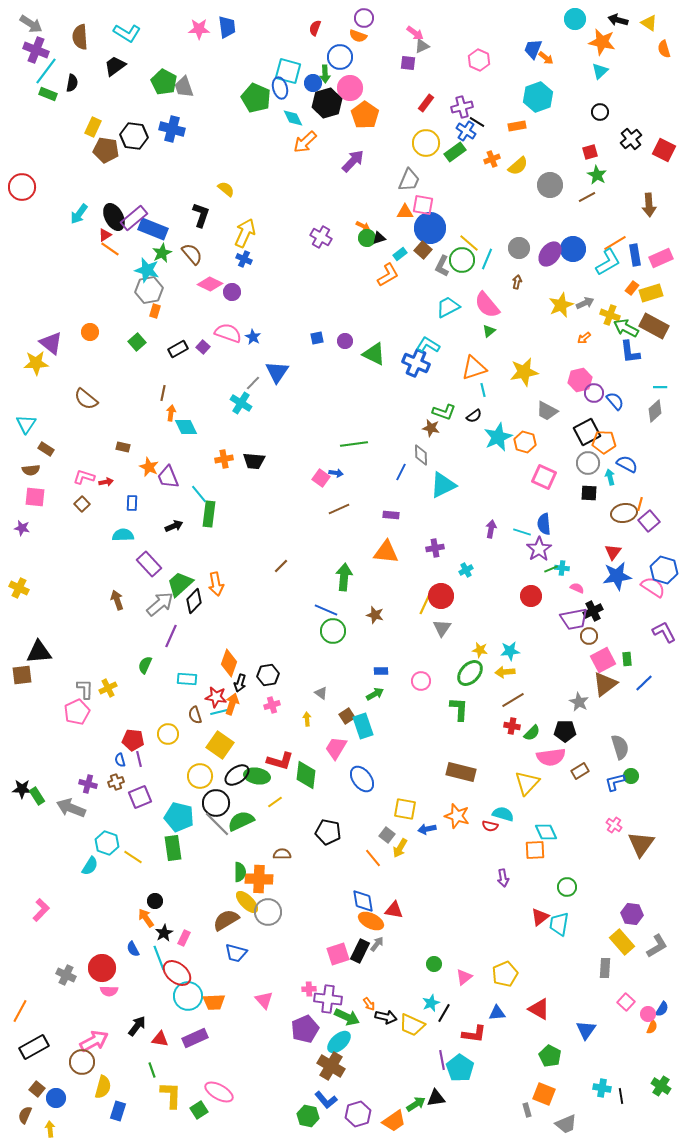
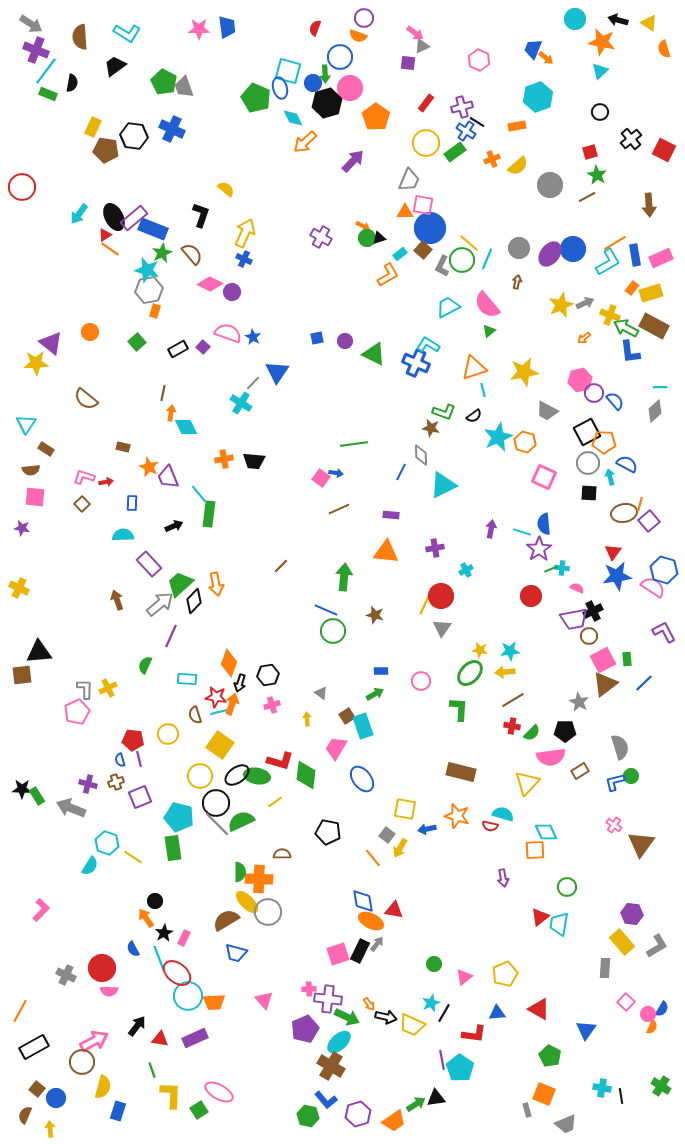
orange pentagon at (365, 115): moved 11 px right, 2 px down
blue cross at (172, 129): rotated 10 degrees clockwise
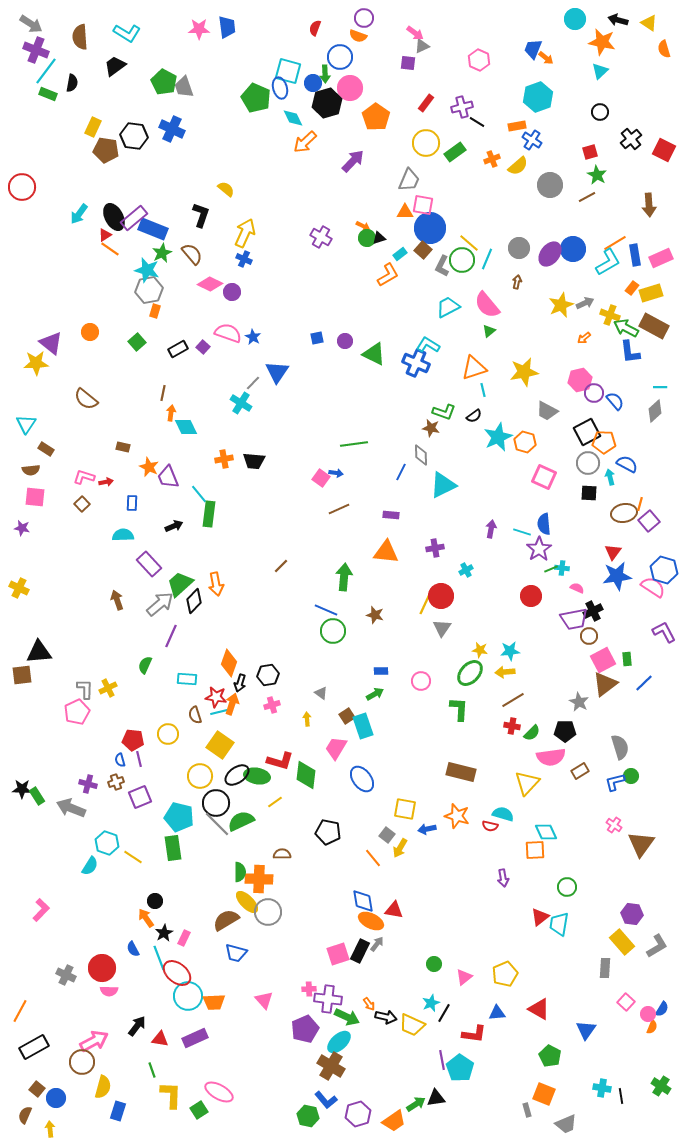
blue cross at (466, 131): moved 66 px right, 9 px down
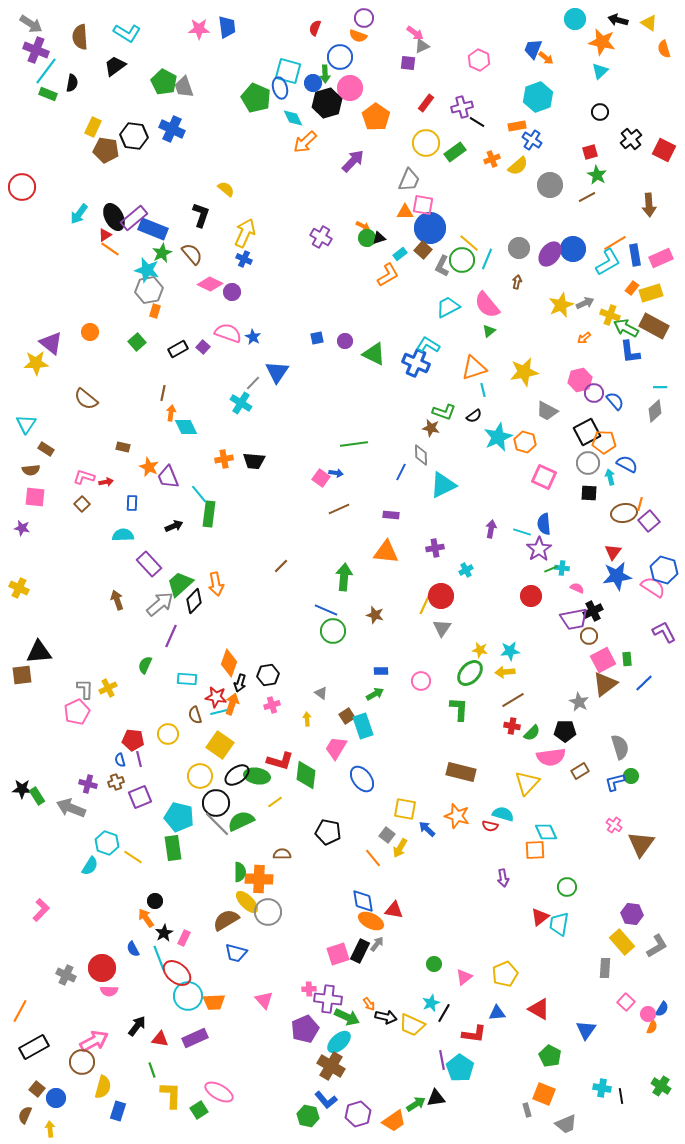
blue arrow at (427, 829): rotated 54 degrees clockwise
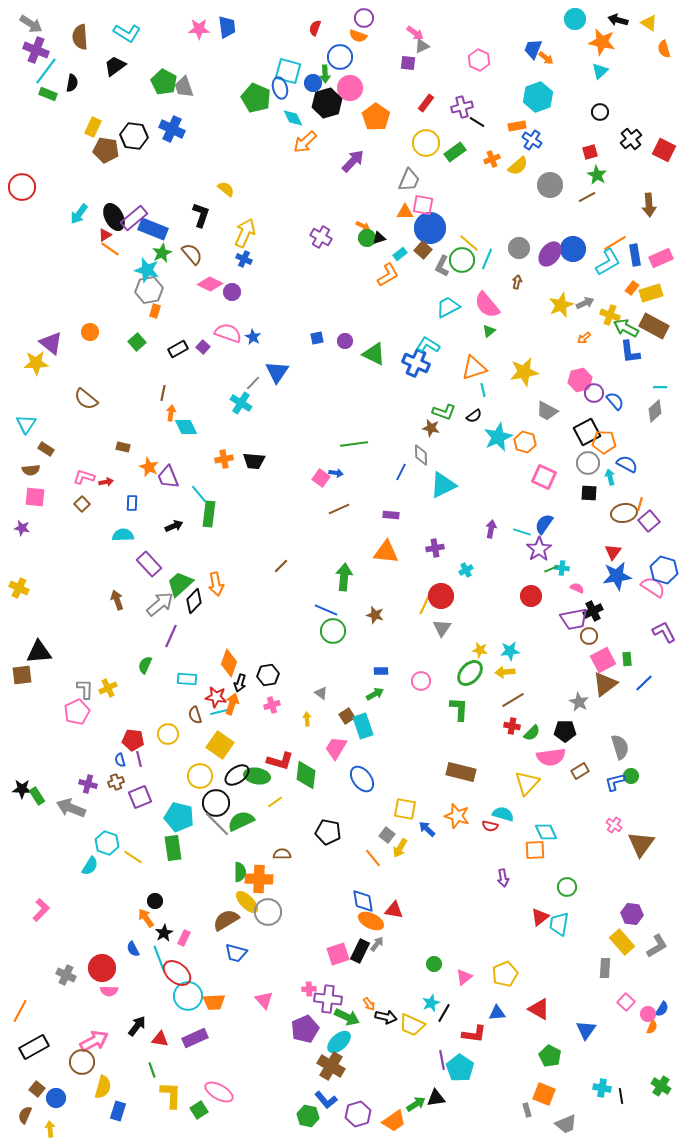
blue semicircle at (544, 524): rotated 40 degrees clockwise
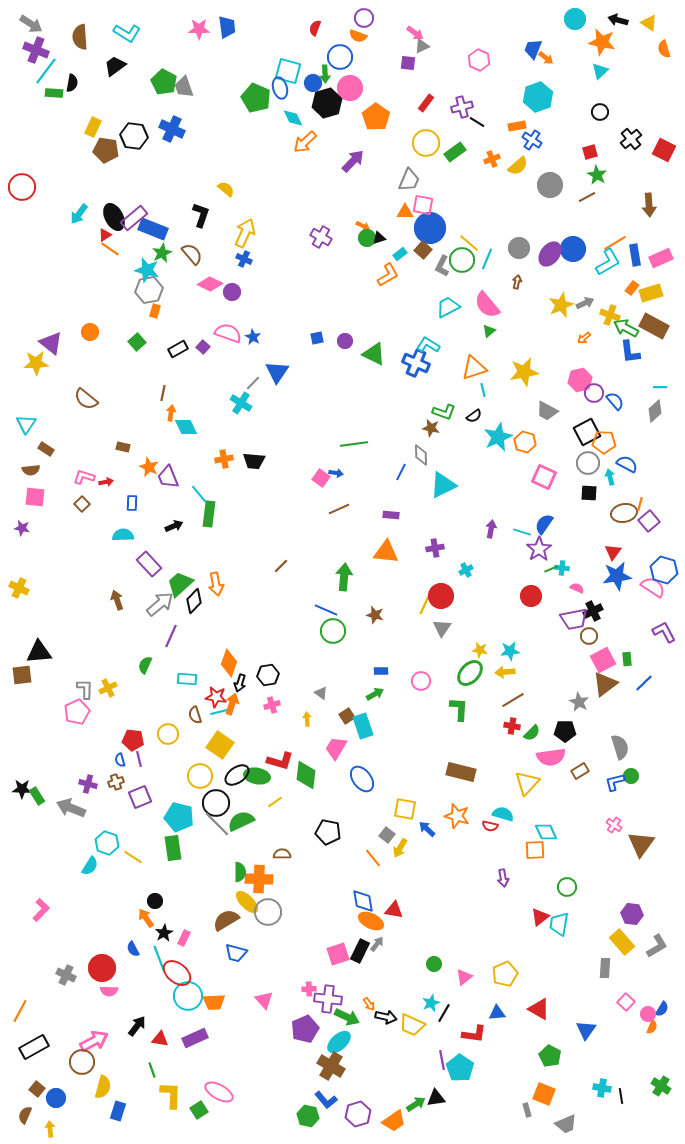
green rectangle at (48, 94): moved 6 px right, 1 px up; rotated 18 degrees counterclockwise
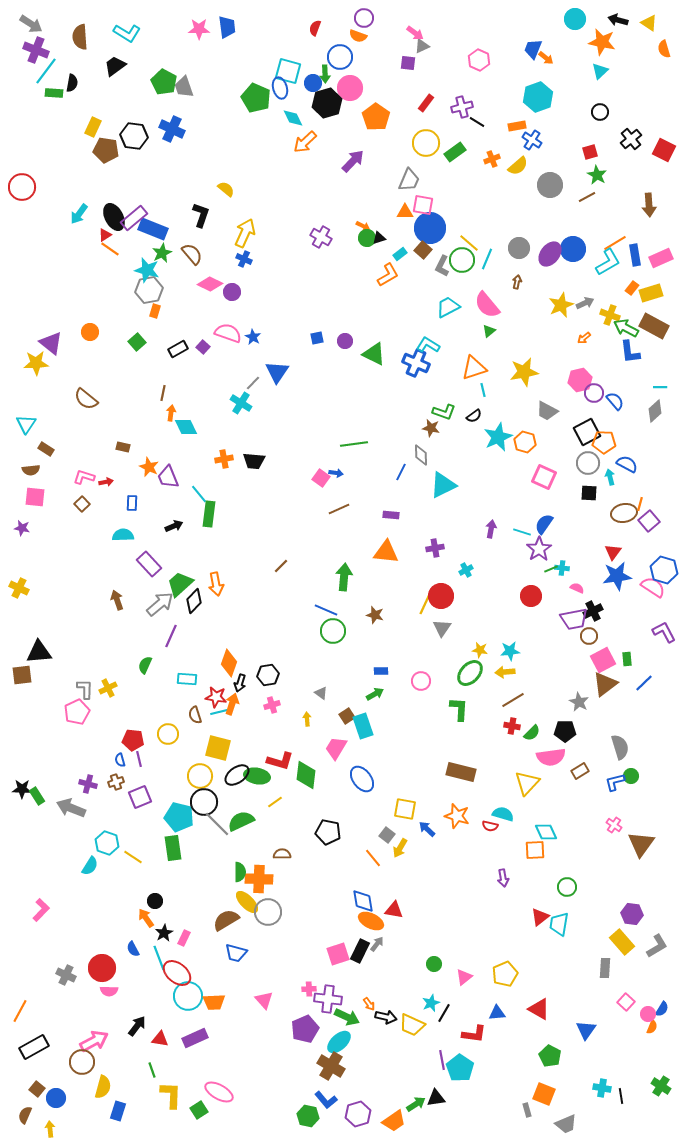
yellow square at (220, 745): moved 2 px left, 3 px down; rotated 20 degrees counterclockwise
black circle at (216, 803): moved 12 px left, 1 px up
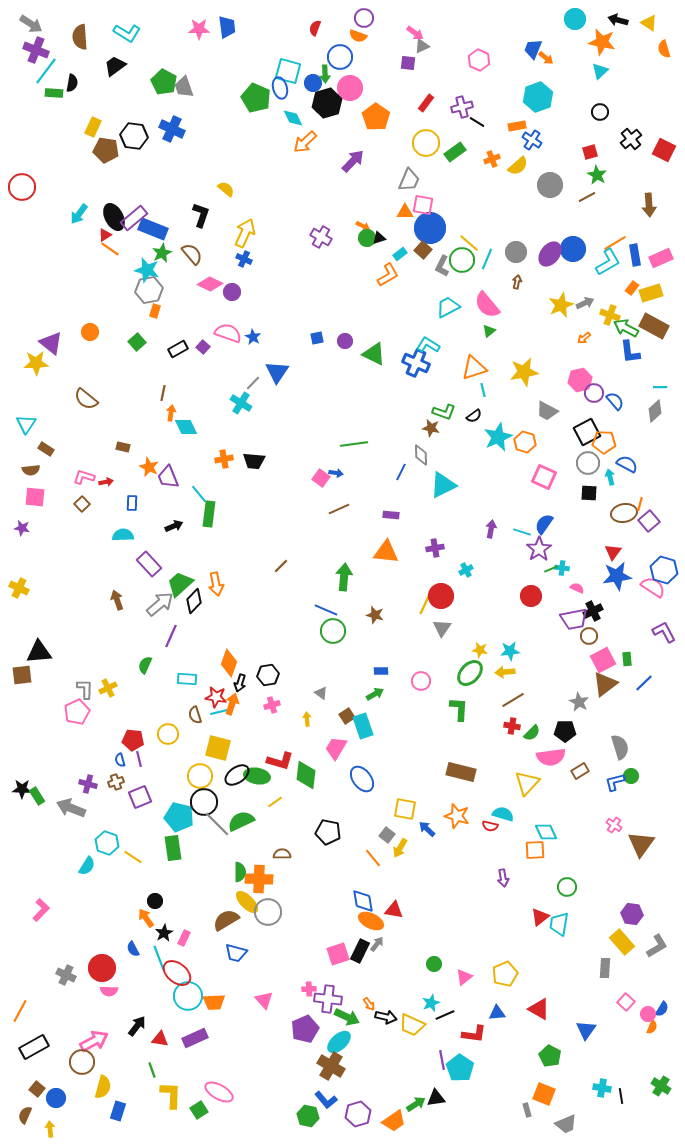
gray circle at (519, 248): moved 3 px left, 4 px down
cyan semicircle at (90, 866): moved 3 px left
black line at (444, 1013): moved 1 px right, 2 px down; rotated 36 degrees clockwise
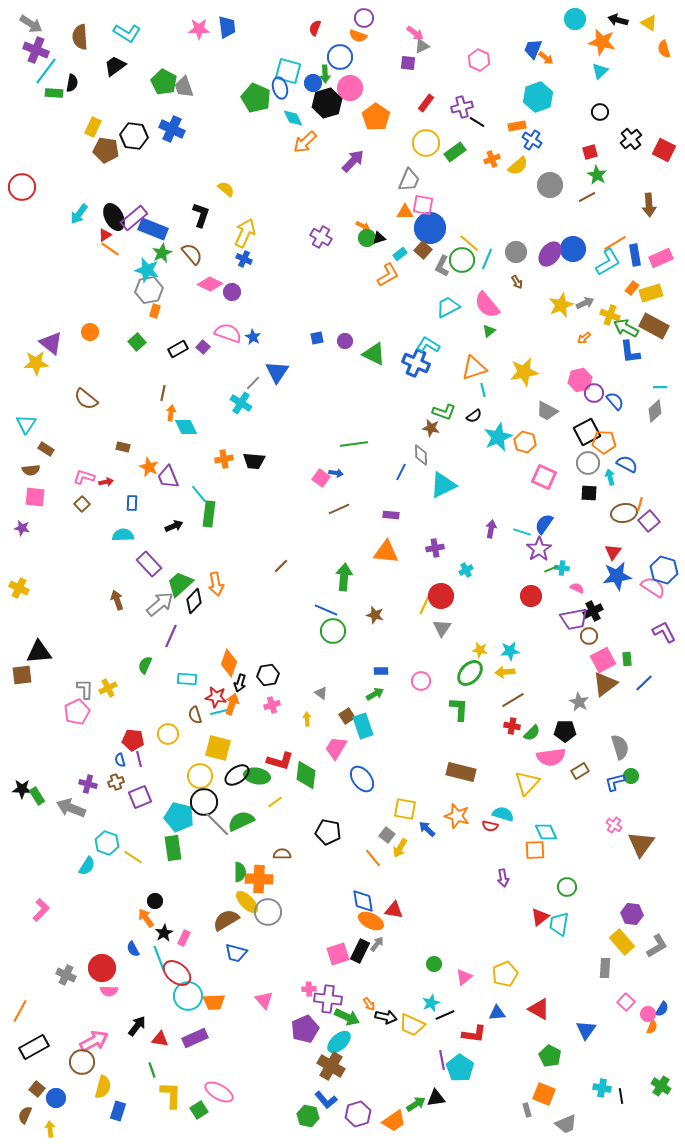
brown arrow at (517, 282): rotated 136 degrees clockwise
